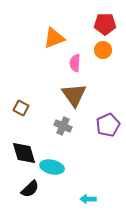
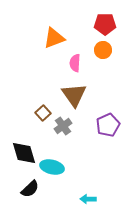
brown square: moved 22 px right, 5 px down; rotated 21 degrees clockwise
gray cross: rotated 30 degrees clockwise
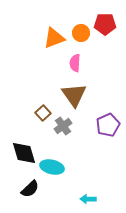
orange circle: moved 22 px left, 17 px up
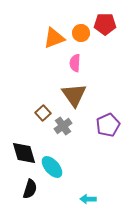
cyan ellipse: rotated 35 degrees clockwise
black semicircle: rotated 30 degrees counterclockwise
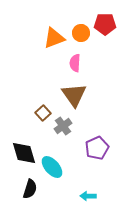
purple pentagon: moved 11 px left, 23 px down
cyan arrow: moved 3 px up
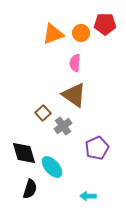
orange triangle: moved 1 px left, 4 px up
brown triangle: rotated 20 degrees counterclockwise
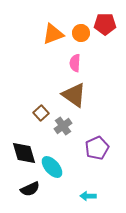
brown square: moved 2 px left
black semicircle: rotated 48 degrees clockwise
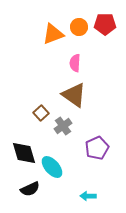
orange circle: moved 2 px left, 6 px up
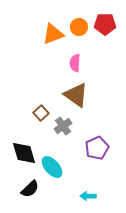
brown triangle: moved 2 px right
black semicircle: rotated 18 degrees counterclockwise
